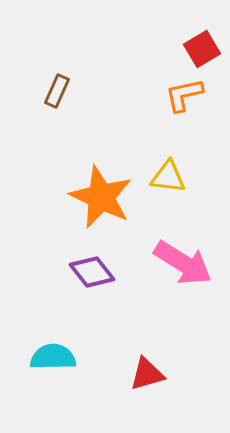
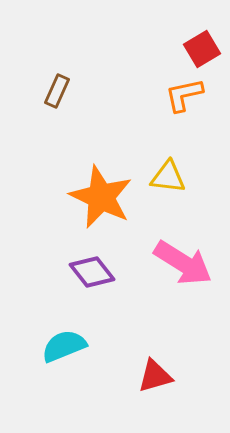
cyan semicircle: moved 11 px right, 11 px up; rotated 21 degrees counterclockwise
red triangle: moved 8 px right, 2 px down
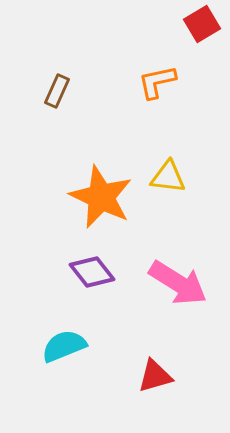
red square: moved 25 px up
orange L-shape: moved 27 px left, 13 px up
pink arrow: moved 5 px left, 20 px down
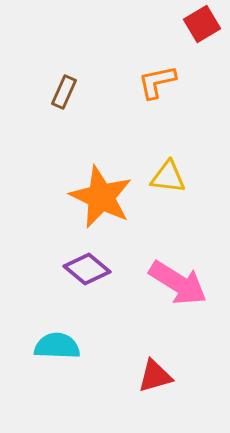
brown rectangle: moved 7 px right, 1 px down
purple diamond: moved 5 px left, 3 px up; rotated 12 degrees counterclockwise
cyan semicircle: moved 7 px left; rotated 24 degrees clockwise
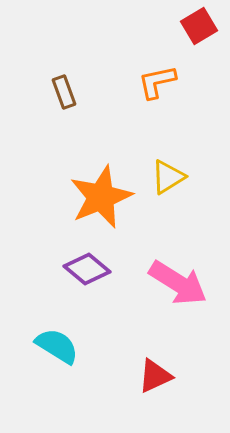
red square: moved 3 px left, 2 px down
brown rectangle: rotated 44 degrees counterclockwise
yellow triangle: rotated 39 degrees counterclockwise
orange star: rotated 24 degrees clockwise
cyan semicircle: rotated 30 degrees clockwise
red triangle: rotated 9 degrees counterclockwise
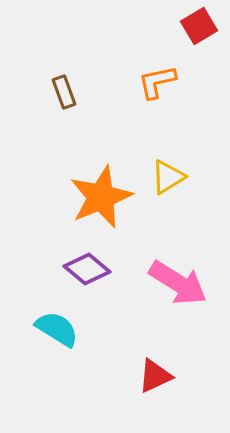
cyan semicircle: moved 17 px up
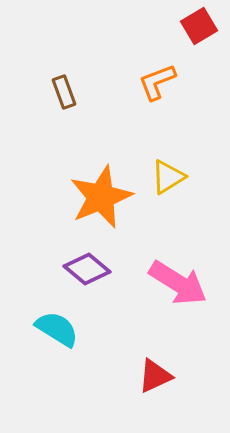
orange L-shape: rotated 9 degrees counterclockwise
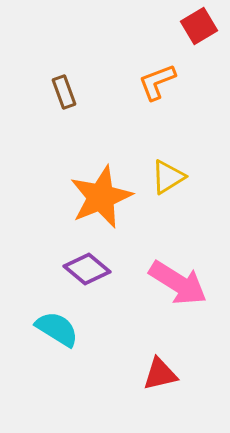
red triangle: moved 5 px right, 2 px up; rotated 12 degrees clockwise
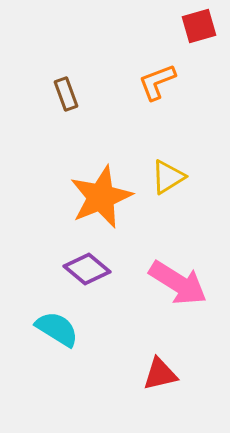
red square: rotated 15 degrees clockwise
brown rectangle: moved 2 px right, 2 px down
